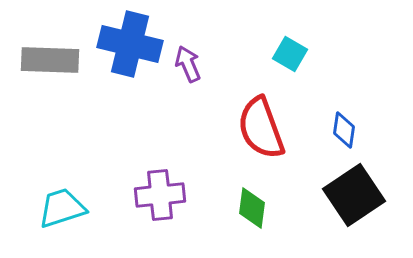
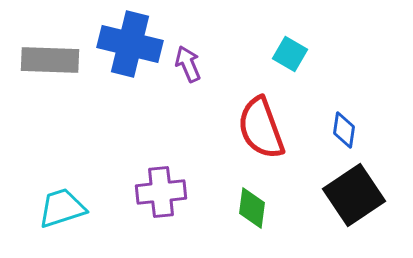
purple cross: moved 1 px right, 3 px up
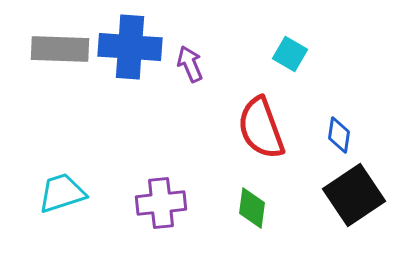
blue cross: moved 3 px down; rotated 10 degrees counterclockwise
gray rectangle: moved 10 px right, 11 px up
purple arrow: moved 2 px right
blue diamond: moved 5 px left, 5 px down
purple cross: moved 11 px down
cyan trapezoid: moved 15 px up
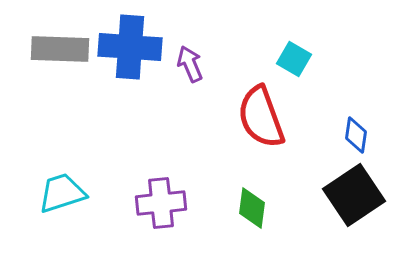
cyan square: moved 4 px right, 5 px down
red semicircle: moved 11 px up
blue diamond: moved 17 px right
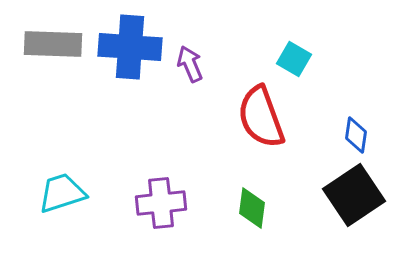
gray rectangle: moved 7 px left, 5 px up
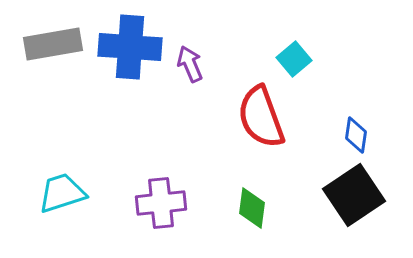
gray rectangle: rotated 12 degrees counterclockwise
cyan square: rotated 20 degrees clockwise
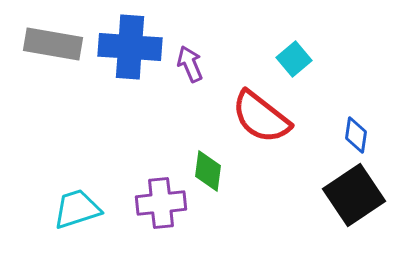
gray rectangle: rotated 20 degrees clockwise
red semicircle: rotated 32 degrees counterclockwise
cyan trapezoid: moved 15 px right, 16 px down
green diamond: moved 44 px left, 37 px up
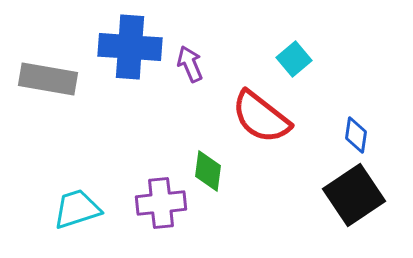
gray rectangle: moved 5 px left, 35 px down
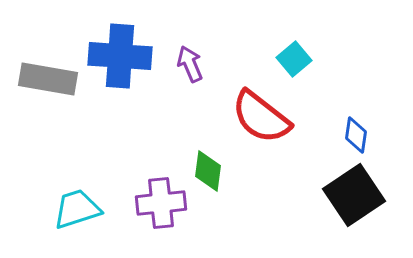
blue cross: moved 10 px left, 9 px down
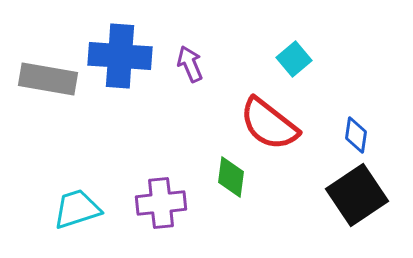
red semicircle: moved 8 px right, 7 px down
green diamond: moved 23 px right, 6 px down
black square: moved 3 px right
